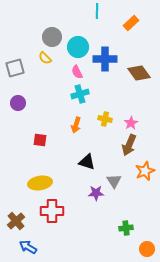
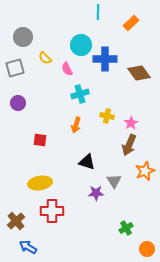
cyan line: moved 1 px right, 1 px down
gray circle: moved 29 px left
cyan circle: moved 3 px right, 2 px up
pink semicircle: moved 10 px left, 3 px up
yellow cross: moved 2 px right, 3 px up
green cross: rotated 24 degrees counterclockwise
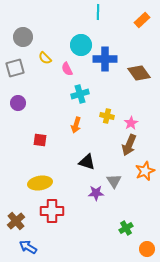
orange rectangle: moved 11 px right, 3 px up
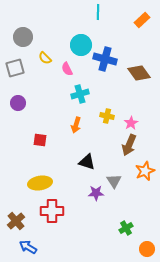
blue cross: rotated 15 degrees clockwise
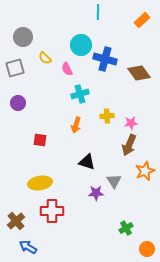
yellow cross: rotated 16 degrees counterclockwise
pink star: rotated 24 degrees clockwise
